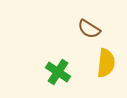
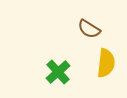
green cross: rotated 15 degrees clockwise
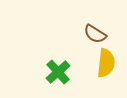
brown semicircle: moved 6 px right, 5 px down
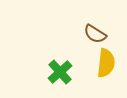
green cross: moved 2 px right
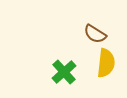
green cross: moved 4 px right
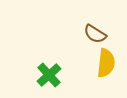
green cross: moved 15 px left, 3 px down
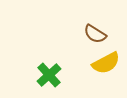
yellow semicircle: rotated 56 degrees clockwise
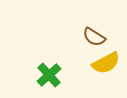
brown semicircle: moved 1 px left, 3 px down
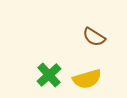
yellow semicircle: moved 19 px left, 16 px down; rotated 12 degrees clockwise
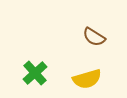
green cross: moved 14 px left, 2 px up
